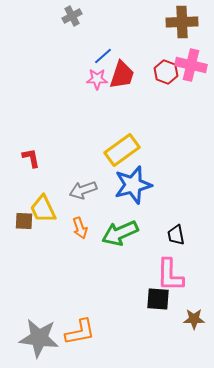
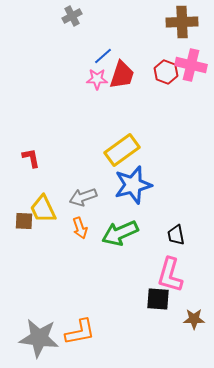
gray arrow: moved 7 px down
pink L-shape: rotated 15 degrees clockwise
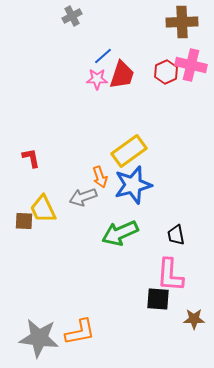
red hexagon: rotated 15 degrees clockwise
yellow rectangle: moved 7 px right, 1 px down
orange arrow: moved 20 px right, 51 px up
pink L-shape: rotated 12 degrees counterclockwise
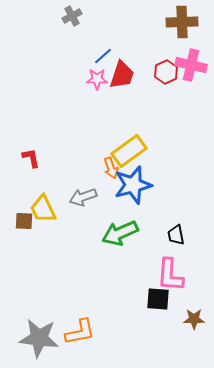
orange arrow: moved 11 px right, 9 px up
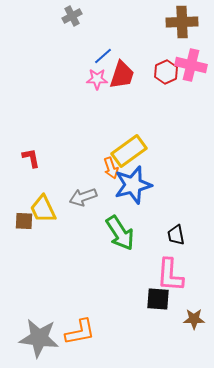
green arrow: rotated 99 degrees counterclockwise
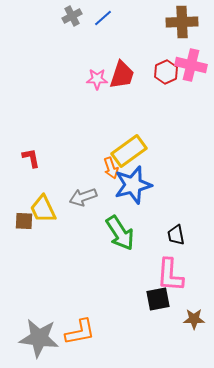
blue line: moved 38 px up
black square: rotated 15 degrees counterclockwise
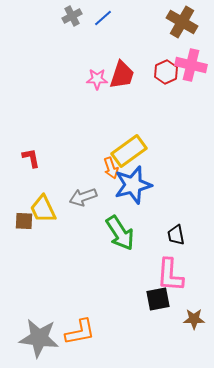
brown cross: rotated 32 degrees clockwise
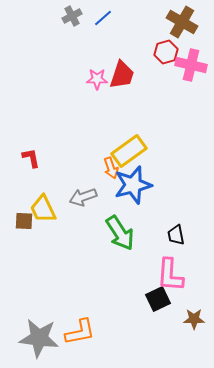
red hexagon: moved 20 px up; rotated 10 degrees clockwise
black square: rotated 15 degrees counterclockwise
